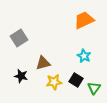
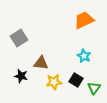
brown triangle: moved 2 px left; rotated 21 degrees clockwise
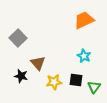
gray square: moved 1 px left; rotated 12 degrees counterclockwise
brown triangle: moved 3 px left; rotated 42 degrees clockwise
black square: rotated 24 degrees counterclockwise
green triangle: moved 1 px up
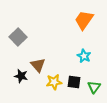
orange trapezoid: rotated 30 degrees counterclockwise
gray square: moved 1 px up
brown triangle: moved 2 px down
black square: moved 2 px left, 2 px down
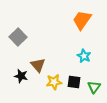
orange trapezoid: moved 2 px left
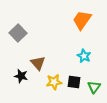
gray square: moved 4 px up
brown triangle: moved 2 px up
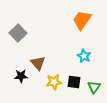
black star: rotated 16 degrees counterclockwise
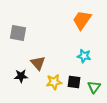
gray square: rotated 36 degrees counterclockwise
cyan star: rotated 16 degrees counterclockwise
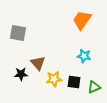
black star: moved 2 px up
yellow star: moved 3 px up
green triangle: rotated 32 degrees clockwise
